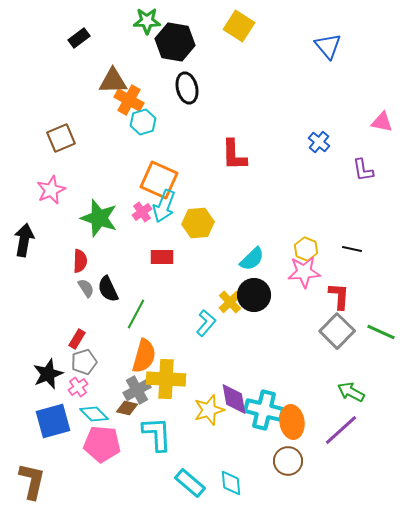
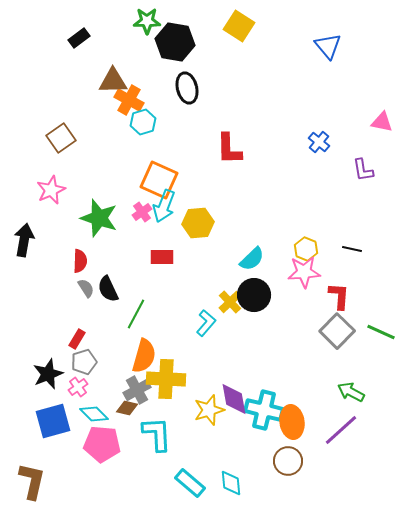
brown square at (61, 138): rotated 12 degrees counterclockwise
red L-shape at (234, 155): moved 5 px left, 6 px up
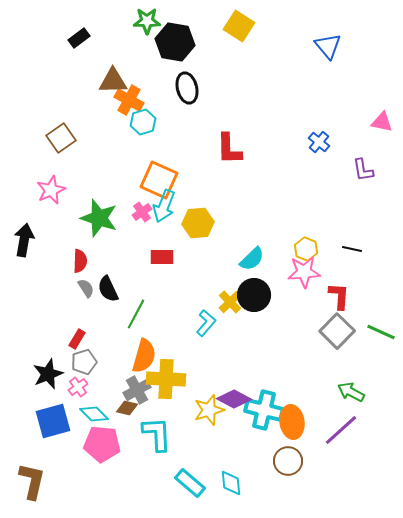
purple diamond at (234, 399): rotated 52 degrees counterclockwise
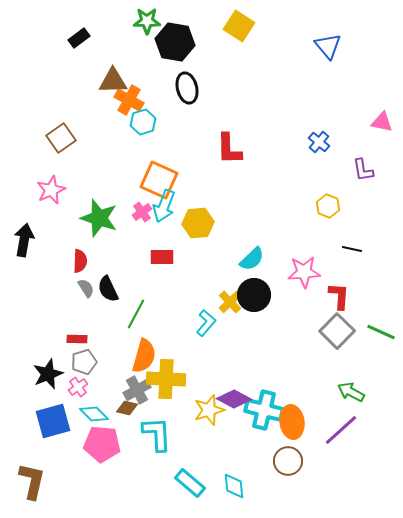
yellow hexagon at (306, 249): moved 22 px right, 43 px up
red rectangle at (77, 339): rotated 60 degrees clockwise
cyan diamond at (231, 483): moved 3 px right, 3 px down
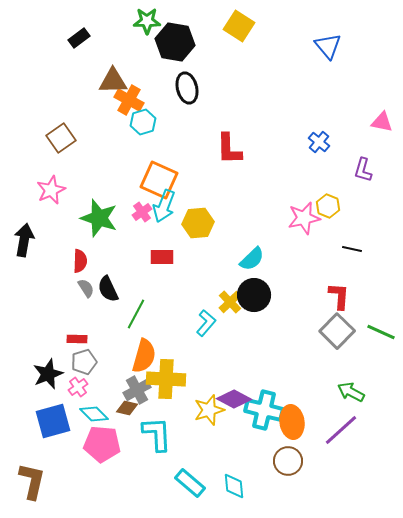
purple L-shape at (363, 170): rotated 25 degrees clockwise
pink star at (304, 272): moved 54 px up; rotated 8 degrees counterclockwise
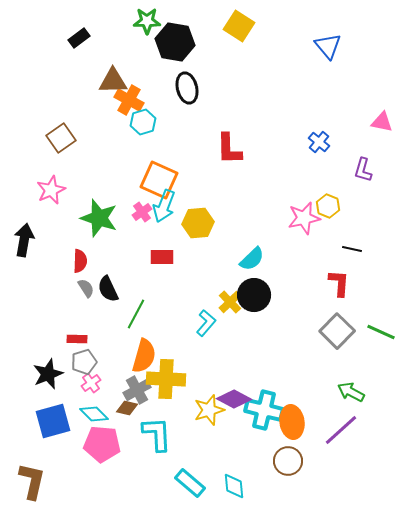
red L-shape at (339, 296): moved 13 px up
pink cross at (78, 387): moved 13 px right, 4 px up
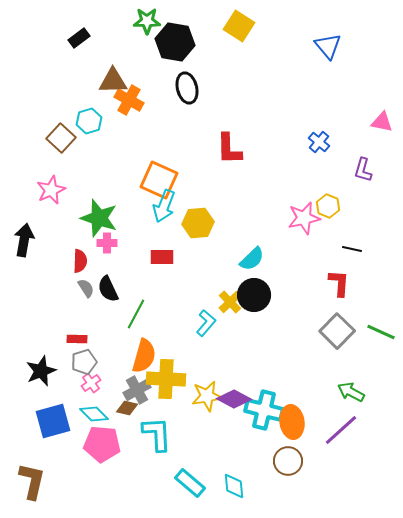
cyan hexagon at (143, 122): moved 54 px left, 1 px up
brown square at (61, 138): rotated 12 degrees counterclockwise
pink cross at (142, 212): moved 35 px left, 31 px down; rotated 36 degrees clockwise
black star at (48, 374): moved 7 px left, 3 px up
yellow star at (209, 410): moved 2 px left, 14 px up; rotated 8 degrees clockwise
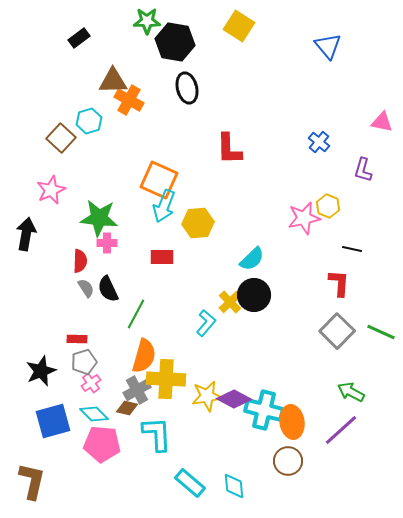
green star at (99, 218): rotated 12 degrees counterclockwise
black arrow at (24, 240): moved 2 px right, 6 px up
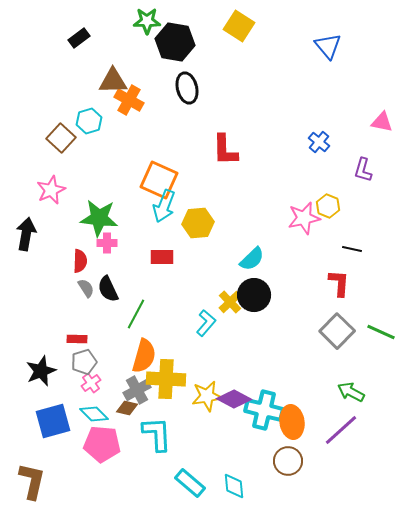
red L-shape at (229, 149): moved 4 px left, 1 px down
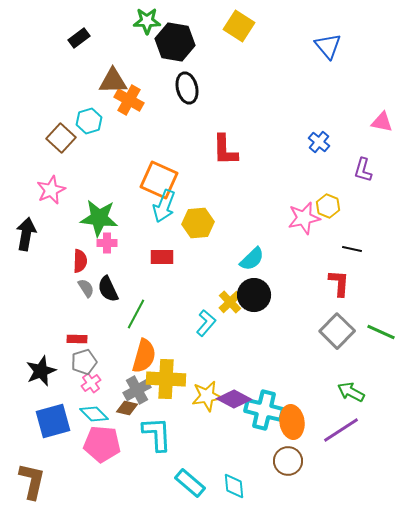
purple line at (341, 430): rotated 9 degrees clockwise
